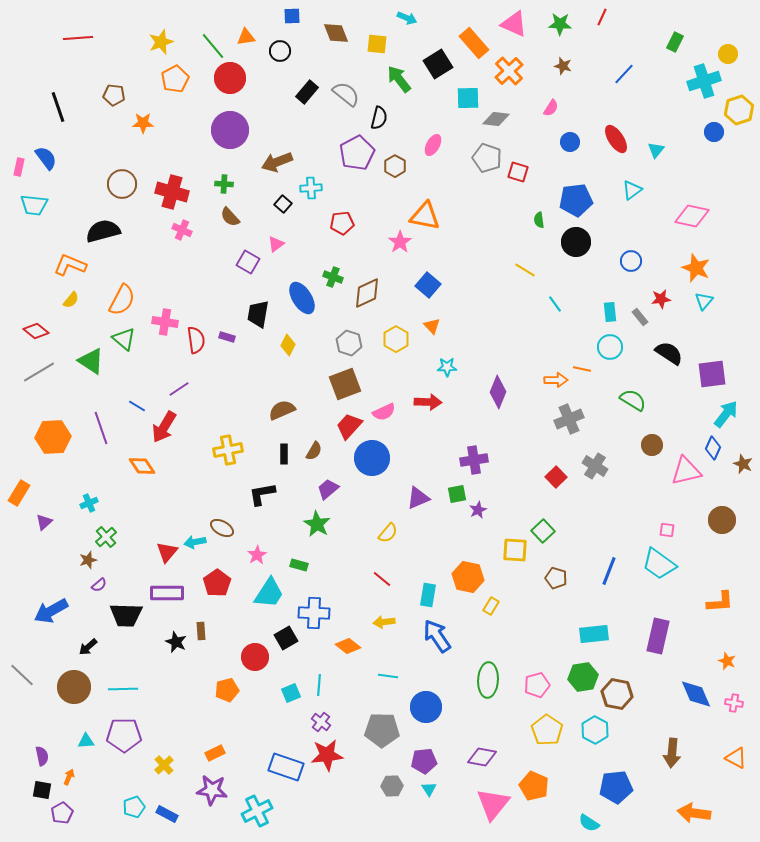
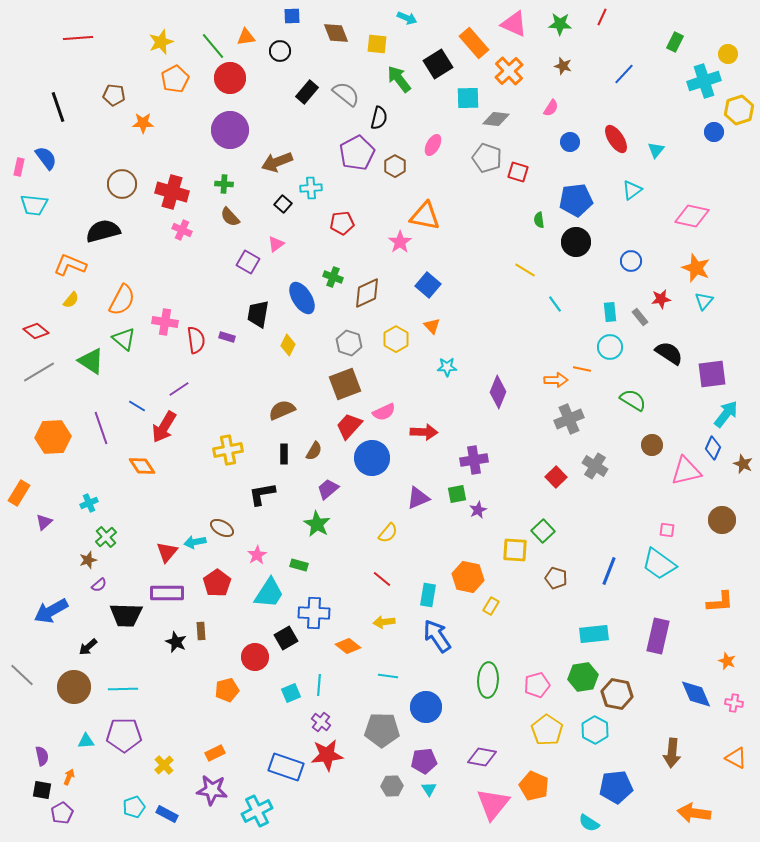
red arrow at (428, 402): moved 4 px left, 30 px down
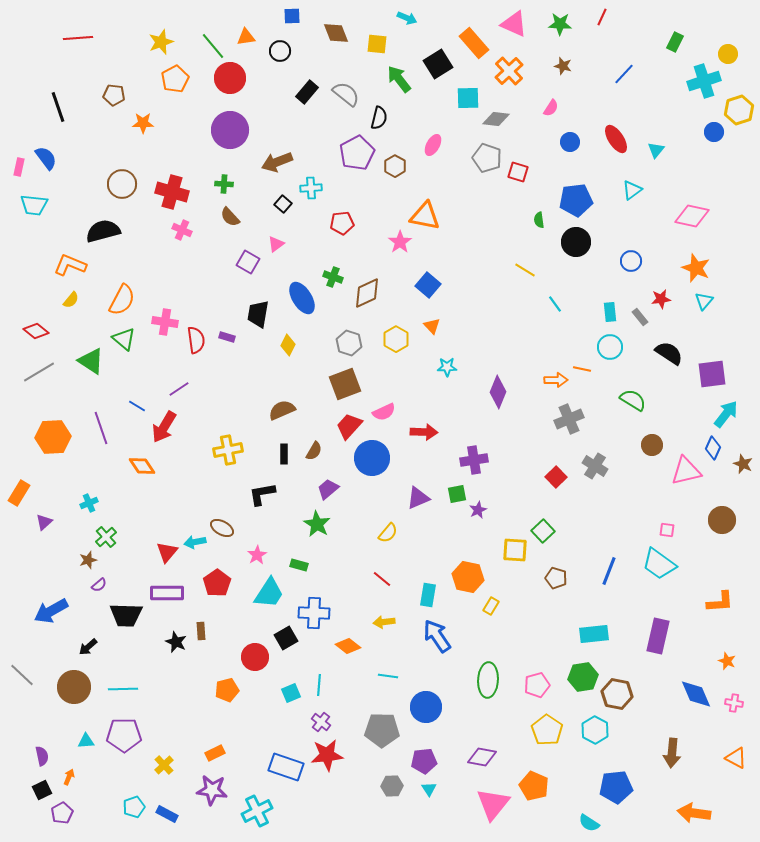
black square at (42, 790): rotated 36 degrees counterclockwise
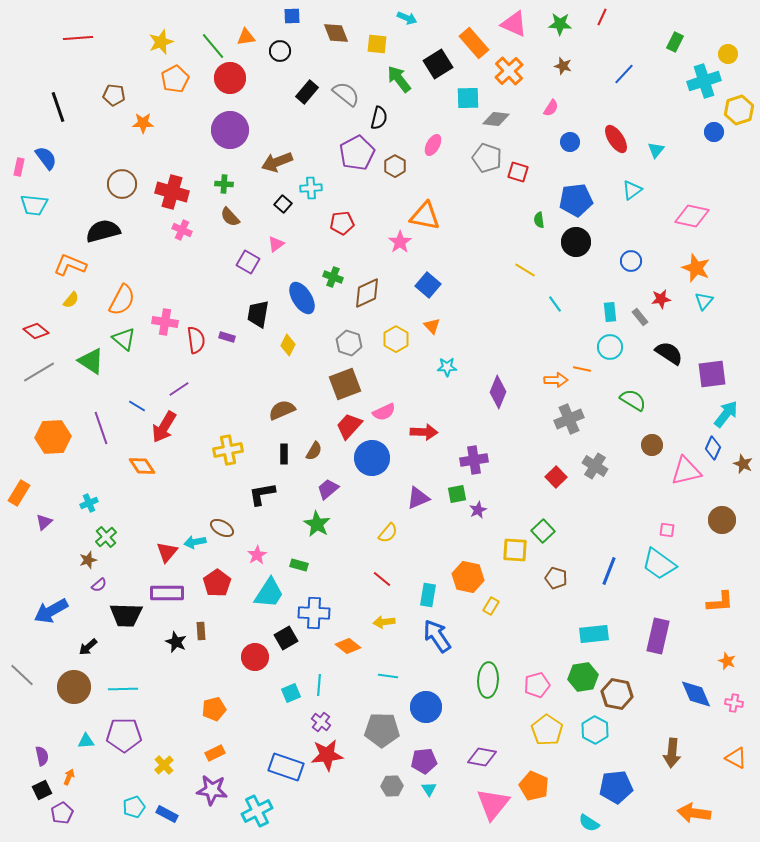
orange pentagon at (227, 690): moved 13 px left, 19 px down
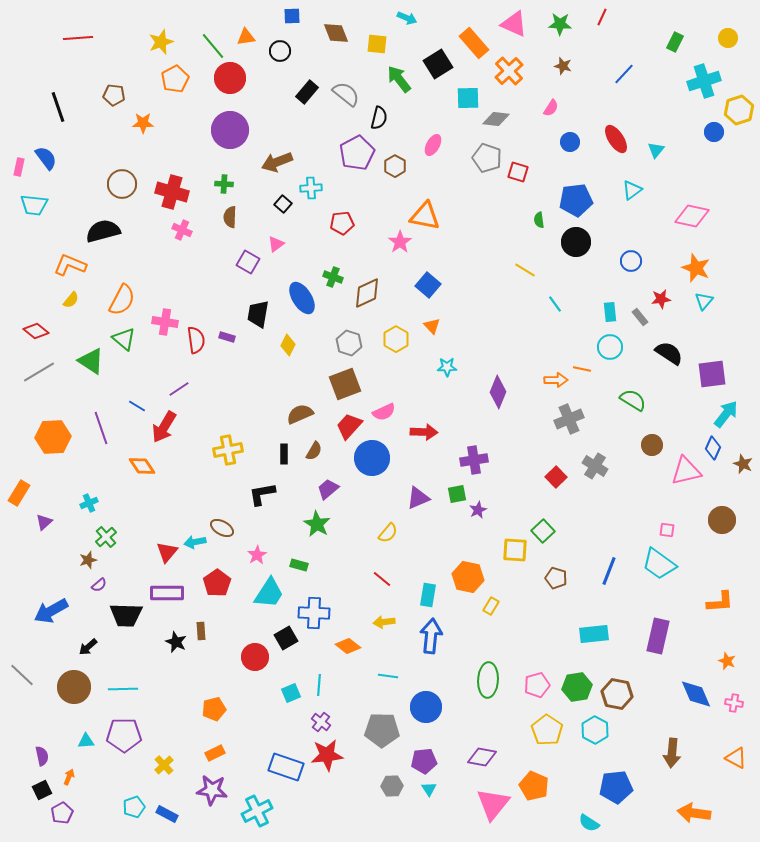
yellow circle at (728, 54): moved 16 px up
brown semicircle at (230, 217): rotated 45 degrees clockwise
brown semicircle at (282, 410): moved 18 px right, 4 px down
blue arrow at (437, 636): moved 6 px left; rotated 40 degrees clockwise
green hexagon at (583, 677): moved 6 px left, 10 px down
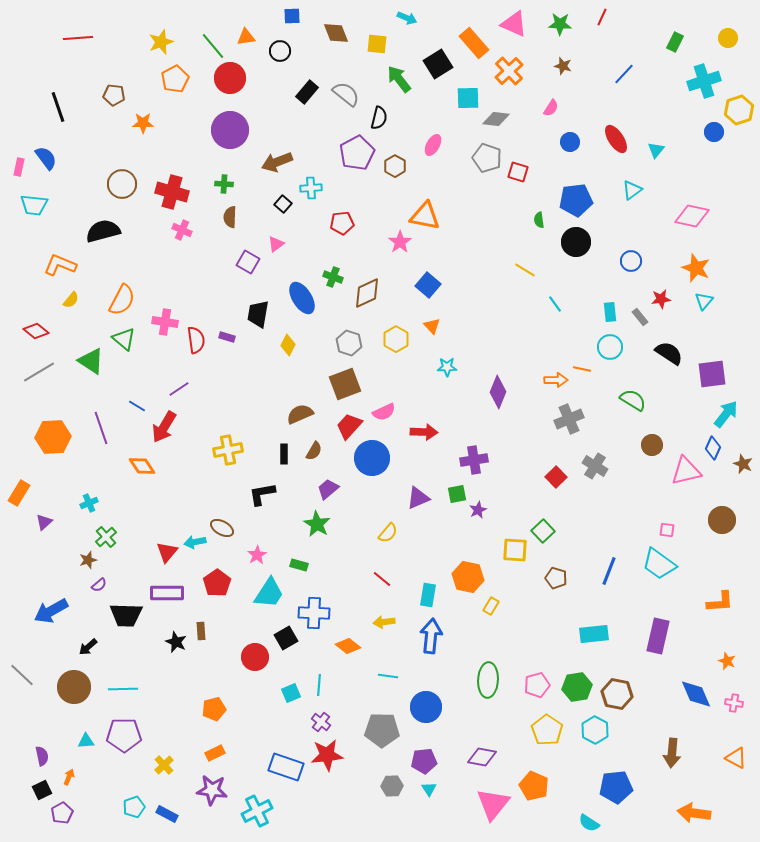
orange L-shape at (70, 265): moved 10 px left
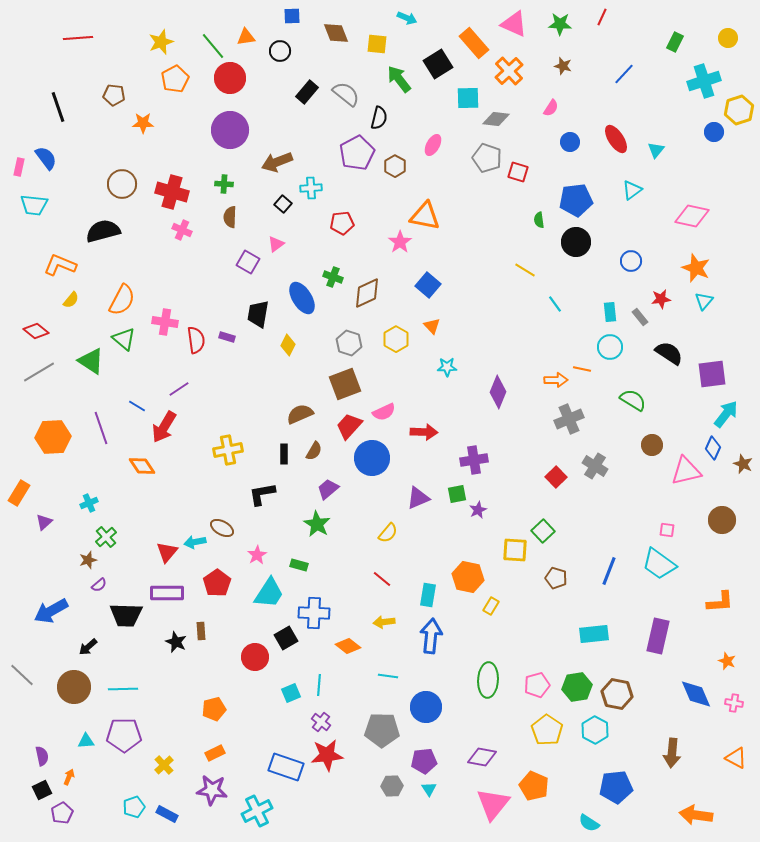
orange arrow at (694, 813): moved 2 px right, 2 px down
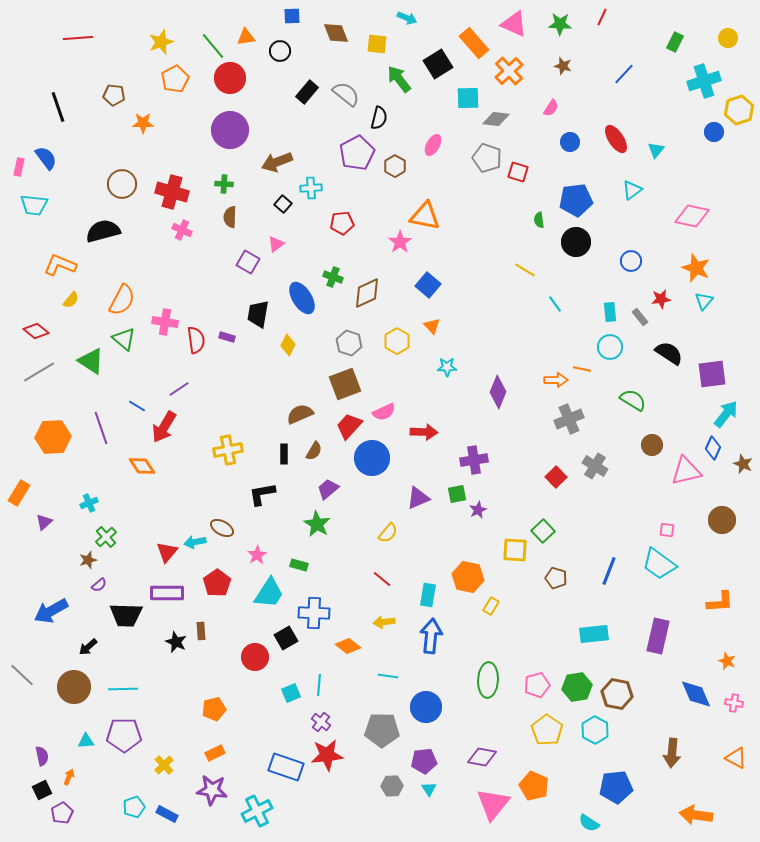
yellow hexagon at (396, 339): moved 1 px right, 2 px down
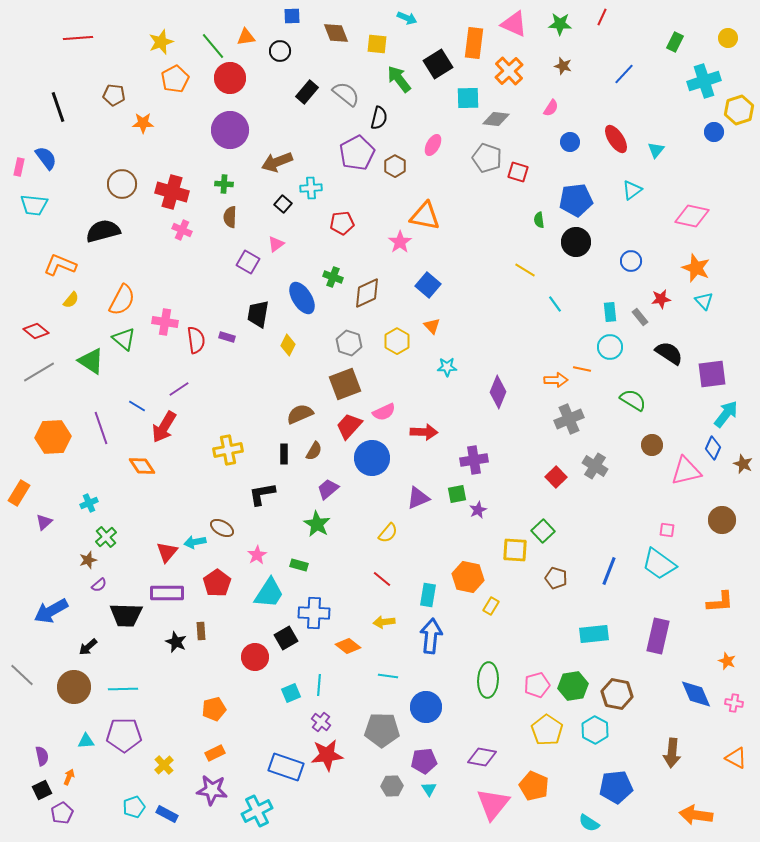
orange rectangle at (474, 43): rotated 48 degrees clockwise
cyan triangle at (704, 301): rotated 24 degrees counterclockwise
green hexagon at (577, 687): moved 4 px left, 1 px up
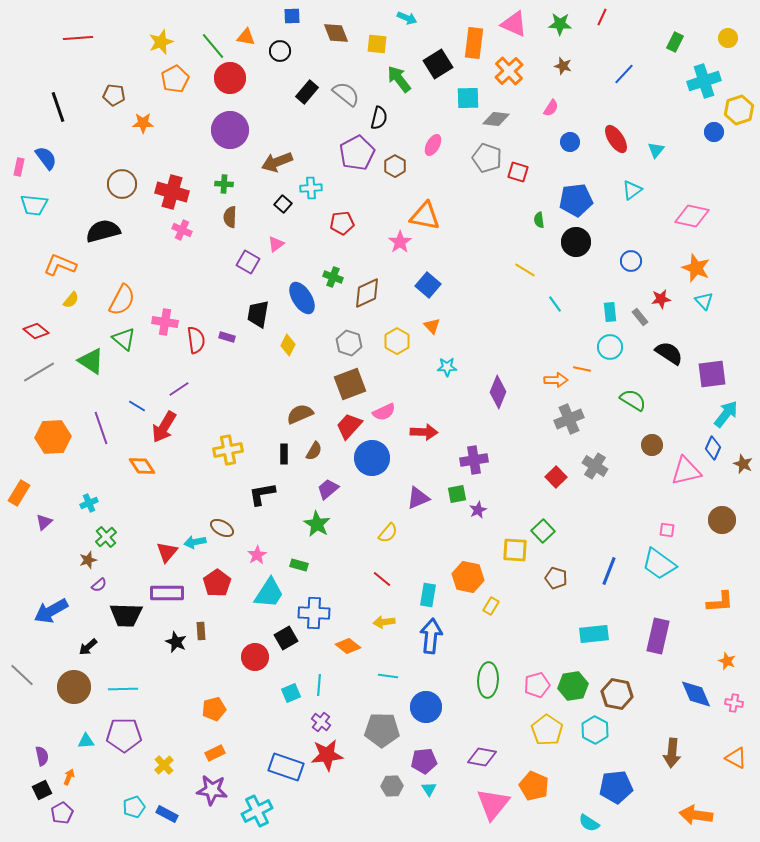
orange triangle at (246, 37): rotated 18 degrees clockwise
brown square at (345, 384): moved 5 px right
